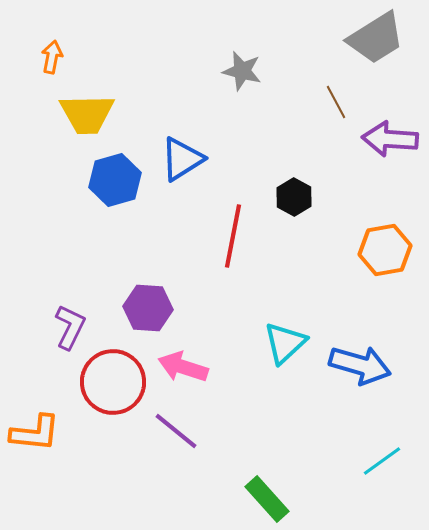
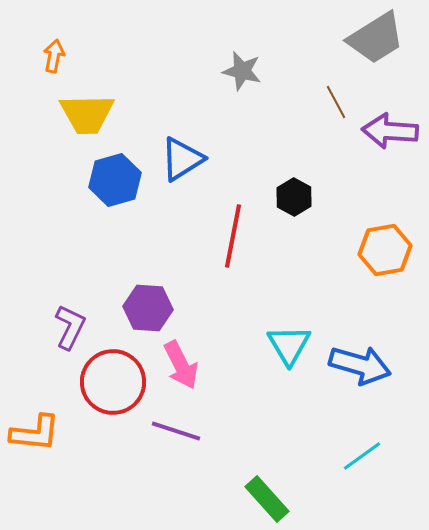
orange arrow: moved 2 px right, 1 px up
purple arrow: moved 8 px up
cyan triangle: moved 4 px right, 2 px down; rotated 18 degrees counterclockwise
pink arrow: moved 2 px left, 2 px up; rotated 135 degrees counterclockwise
purple line: rotated 21 degrees counterclockwise
cyan line: moved 20 px left, 5 px up
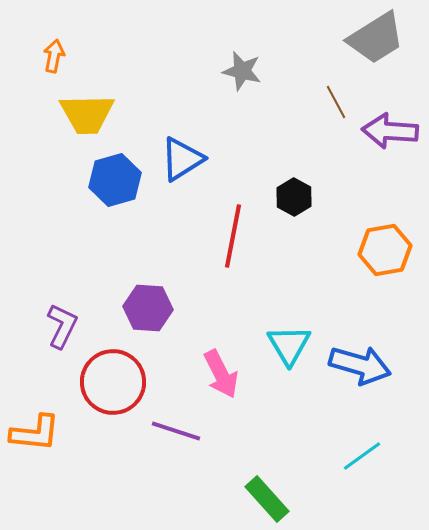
purple L-shape: moved 8 px left, 1 px up
pink arrow: moved 40 px right, 9 px down
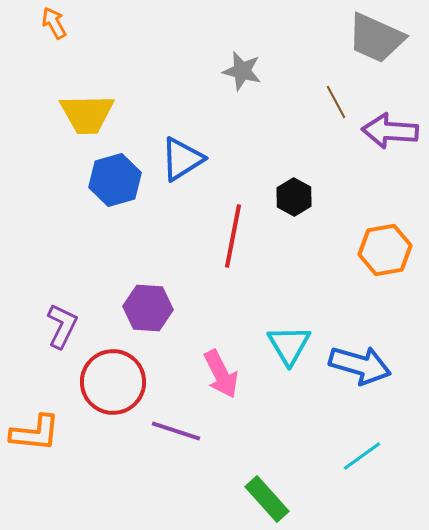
gray trapezoid: rotated 56 degrees clockwise
orange arrow: moved 33 px up; rotated 40 degrees counterclockwise
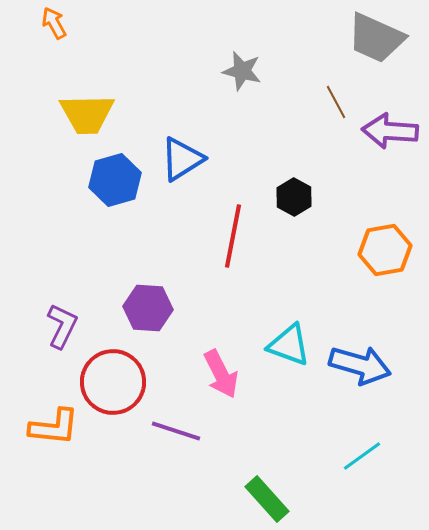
cyan triangle: rotated 39 degrees counterclockwise
orange L-shape: moved 19 px right, 6 px up
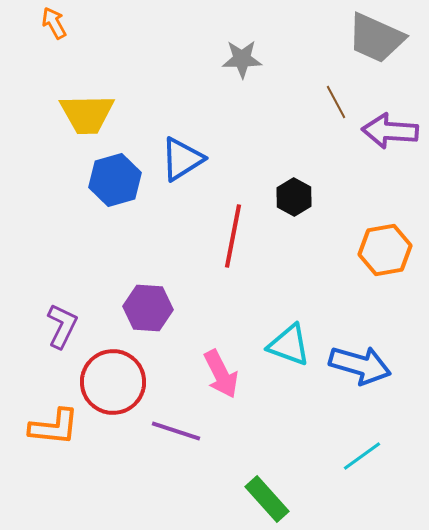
gray star: moved 12 px up; rotated 15 degrees counterclockwise
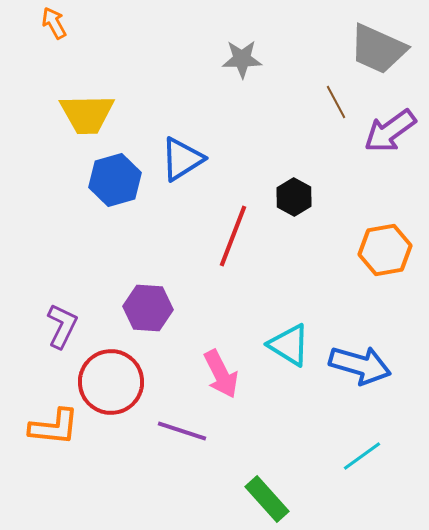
gray trapezoid: moved 2 px right, 11 px down
purple arrow: rotated 40 degrees counterclockwise
red line: rotated 10 degrees clockwise
cyan triangle: rotated 12 degrees clockwise
red circle: moved 2 px left
purple line: moved 6 px right
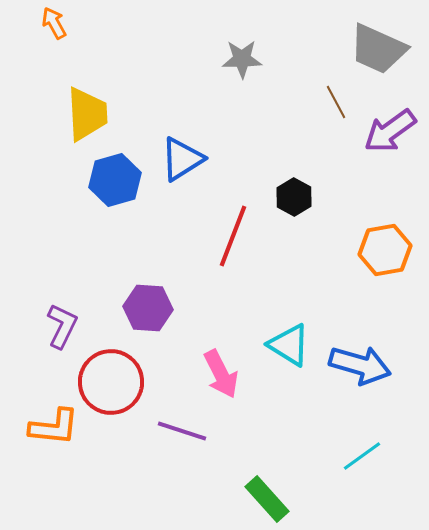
yellow trapezoid: rotated 92 degrees counterclockwise
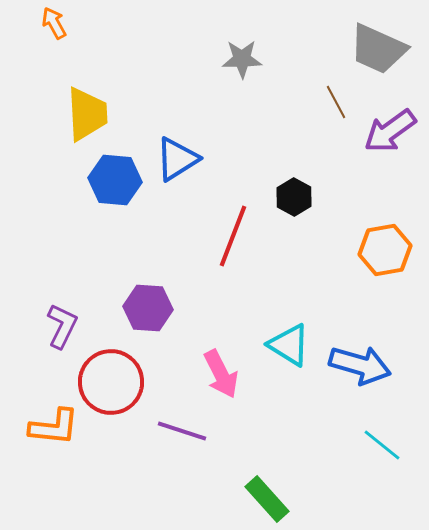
blue triangle: moved 5 px left
blue hexagon: rotated 21 degrees clockwise
cyan line: moved 20 px right, 11 px up; rotated 75 degrees clockwise
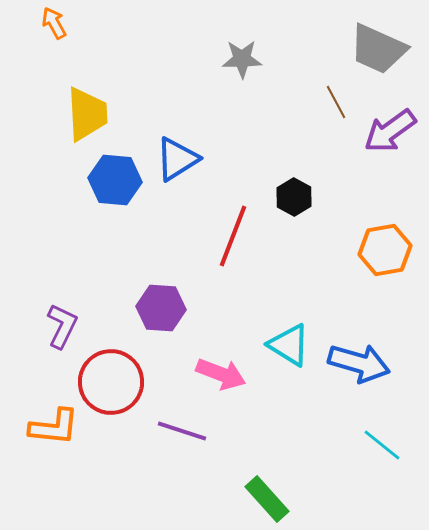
purple hexagon: moved 13 px right
blue arrow: moved 1 px left, 2 px up
pink arrow: rotated 42 degrees counterclockwise
